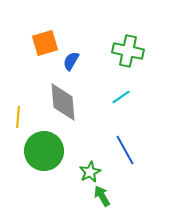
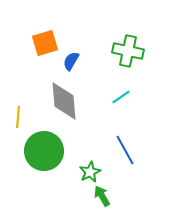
gray diamond: moved 1 px right, 1 px up
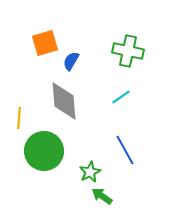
yellow line: moved 1 px right, 1 px down
green arrow: rotated 25 degrees counterclockwise
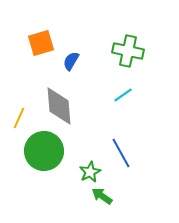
orange square: moved 4 px left
cyan line: moved 2 px right, 2 px up
gray diamond: moved 5 px left, 5 px down
yellow line: rotated 20 degrees clockwise
blue line: moved 4 px left, 3 px down
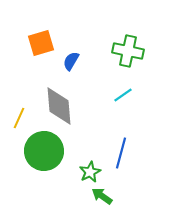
blue line: rotated 44 degrees clockwise
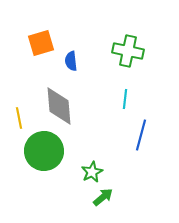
blue semicircle: rotated 36 degrees counterclockwise
cyan line: moved 2 px right, 4 px down; rotated 48 degrees counterclockwise
yellow line: rotated 35 degrees counterclockwise
blue line: moved 20 px right, 18 px up
green star: moved 2 px right
green arrow: moved 1 px right, 1 px down; rotated 105 degrees clockwise
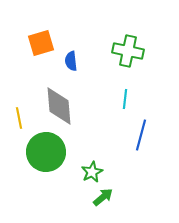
green circle: moved 2 px right, 1 px down
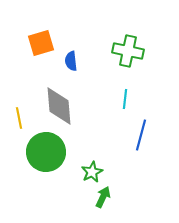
green arrow: rotated 25 degrees counterclockwise
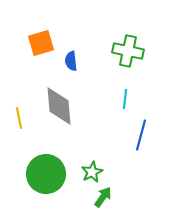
green circle: moved 22 px down
green arrow: rotated 10 degrees clockwise
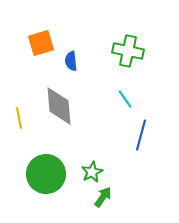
cyan line: rotated 42 degrees counterclockwise
